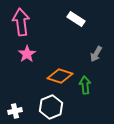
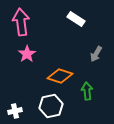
green arrow: moved 2 px right, 6 px down
white hexagon: moved 1 px up; rotated 10 degrees clockwise
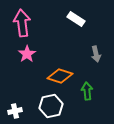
pink arrow: moved 1 px right, 1 px down
gray arrow: rotated 42 degrees counterclockwise
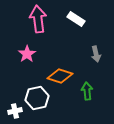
pink arrow: moved 16 px right, 4 px up
white hexagon: moved 14 px left, 8 px up
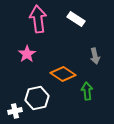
gray arrow: moved 1 px left, 2 px down
orange diamond: moved 3 px right, 2 px up; rotated 15 degrees clockwise
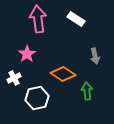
white cross: moved 1 px left, 33 px up; rotated 16 degrees counterclockwise
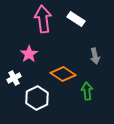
pink arrow: moved 5 px right
pink star: moved 2 px right
white hexagon: rotated 15 degrees counterclockwise
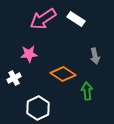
pink arrow: rotated 116 degrees counterclockwise
pink star: rotated 30 degrees clockwise
white hexagon: moved 1 px right, 10 px down
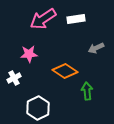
white rectangle: rotated 42 degrees counterclockwise
gray arrow: moved 1 px right, 8 px up; rotated 77 degrees clockwise
orange diamond: moved 2 px right, 3 px up
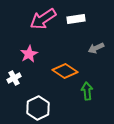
pink star: rotated 24 degrees counterclockwise
